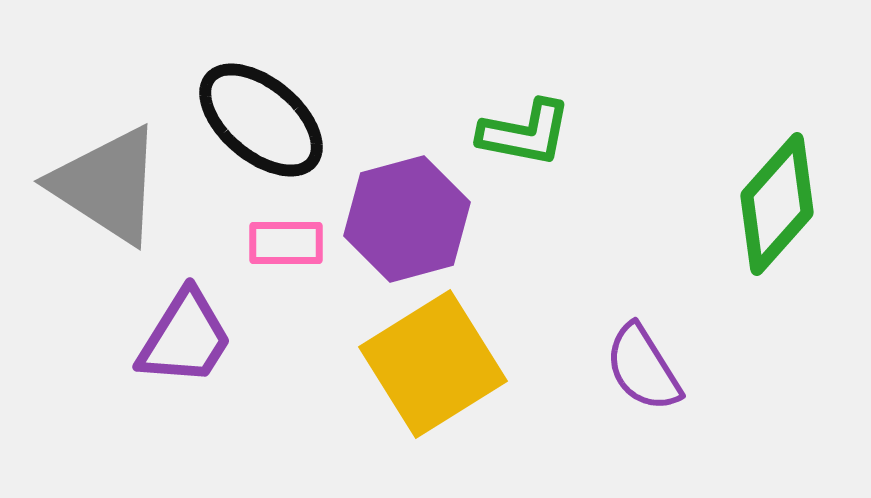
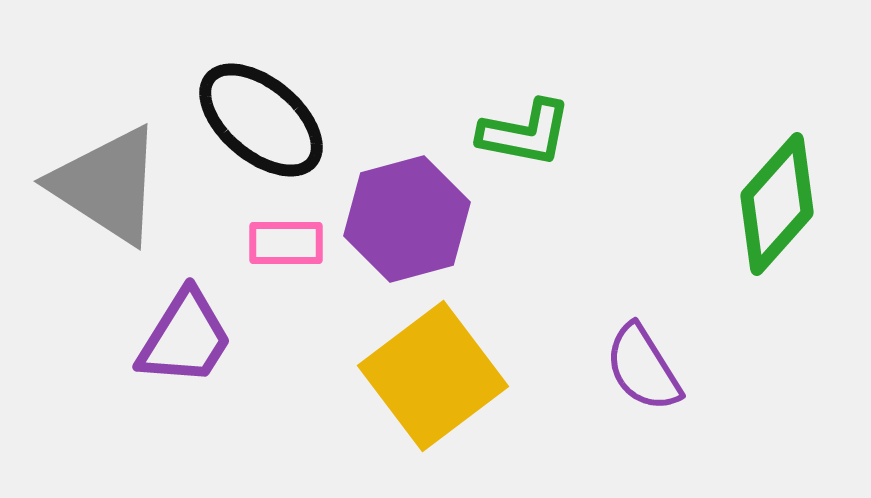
yellow square: moved 12 px down; rotated 5 degrees counterclockwise
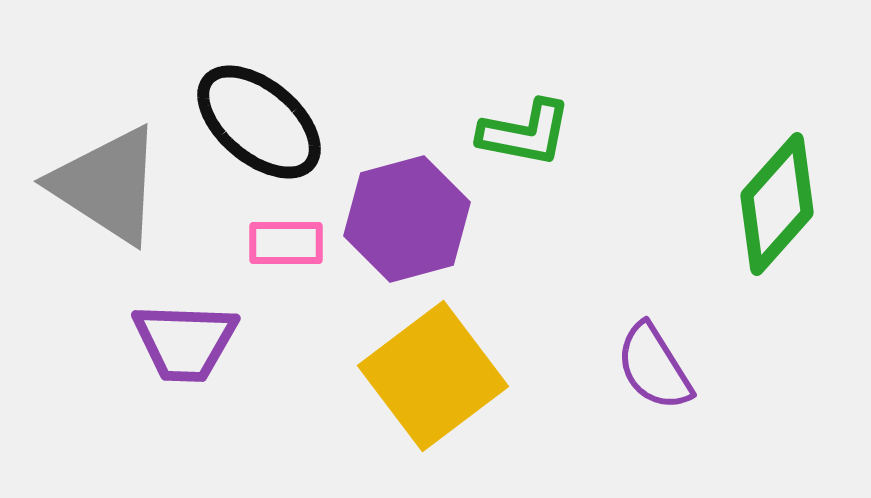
black ellipse: moved 2 px left, 2 px down
purple trapezoid: moved 4 px down; rotated 60 degrees clockwise
purple semicircle: moved 11 px right, 1 px up
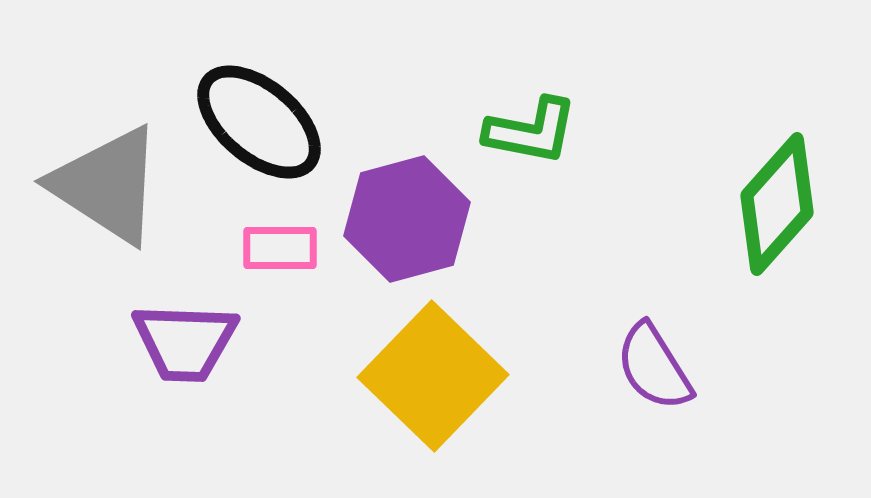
green L-shape: moved 6 px right, 2 px up
pink rectangle: moved 6 px left, 5 px down
yellow square: rotated 9 degrees counterclockwise
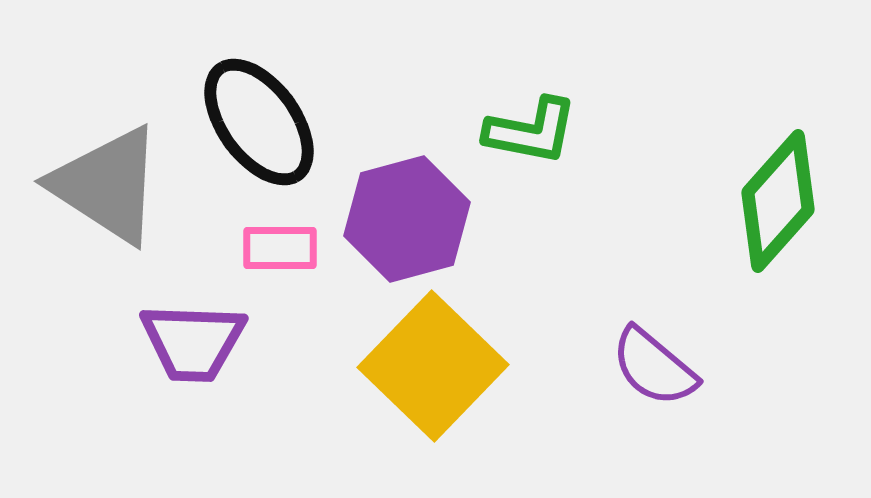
black ellipse: rotated 14 degrees clockwise
green diamond: moved 1 px right, 3 px up
purple trapezoid: moved 8 px right
purple semicircle: rotated 18 degrees counterclockwise
yellow square: moved 10 px up
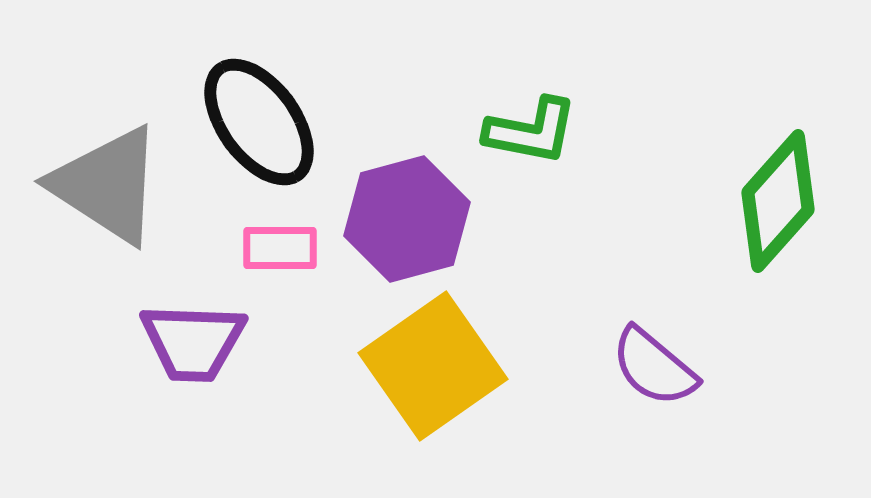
yellow square: rotated 11 degrees clockwise
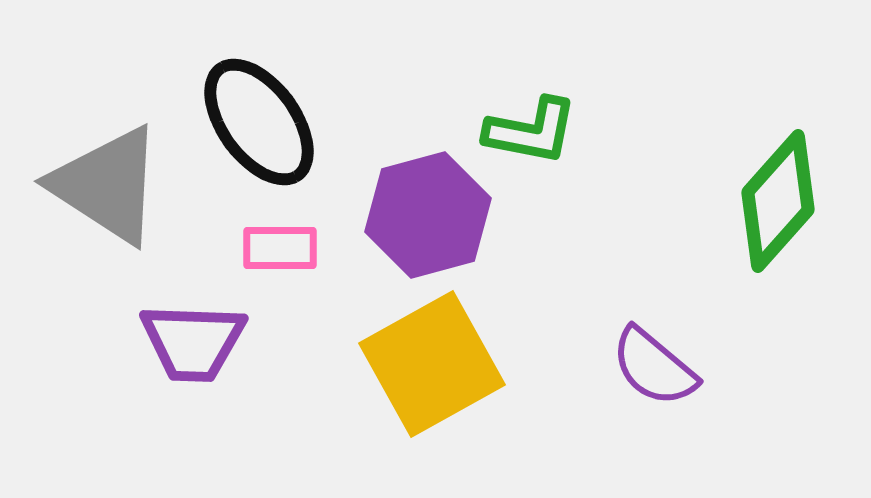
purple hexagon: moved 21 px right, 4 px up
yellow square: moved 1 px left, 2 px up; rotated 6 degrees clockwise
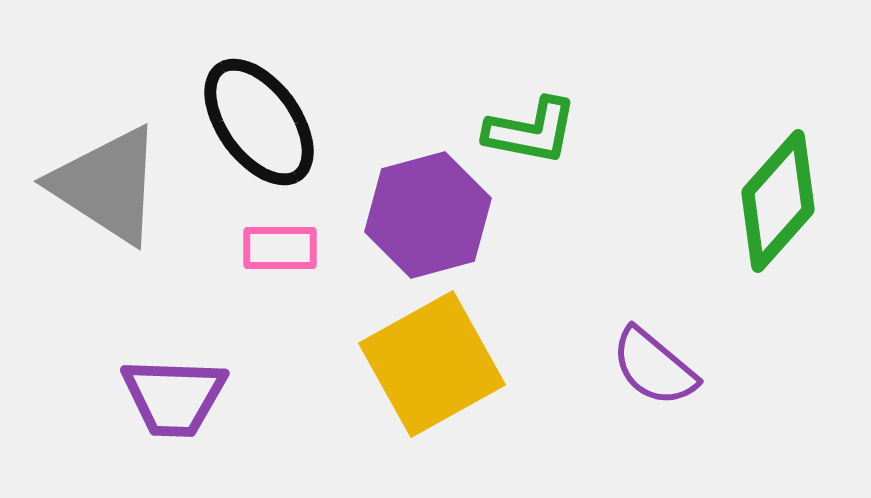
purple trapezoid: moved 19 px left, 55 px down
